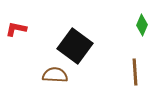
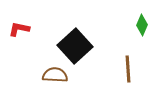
red L-shape: moved 3 px right
black square: rotated 12 degrees clockwise
brown line: moved 7 px left, 3 px up
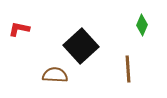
black square: moved 6 px right
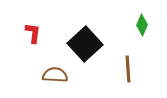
red L-shape: moved 14 px right, 4 px down; rotated 85 degrees clockwise
black square: moved 4 px right, 2 px up
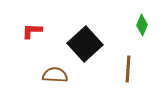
red L-shape: moved 1 px left, 2 px up; rotated 95 degrees counterclockwise
brown line: rotated 8 degrees clockwise
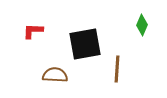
red L-shape: moved 1 px right
black square: rotated 32 degrees clockwise
brown line: moved 11 px left
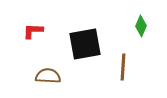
green diamond: moved 1 px left, 1 px down
brown line: moved 6 px right, 2 px up
brown semicircle: moved 7 px left, 1 px down
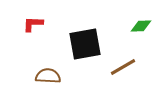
green diamond: rotated 65 degrees clockwise
red L-shape: moved 7 px up
brown line: rotated 56 degrees clockwise
